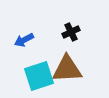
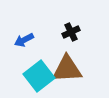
cyan square: rotated 20 degrees counterclockwise
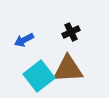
brown triangle: moved 1 px right
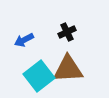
black cross: moved 4 px left
